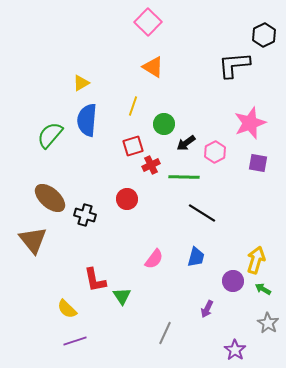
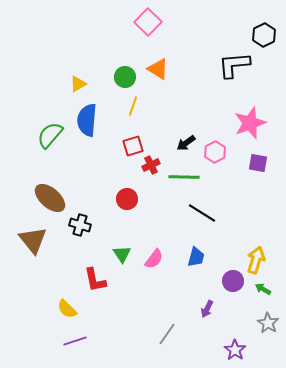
orange triangle: moved 5 px right, 2 px down
yellow triangle: moved 3 px left, 1 px down
green circle: moved 39 px left, 47 px up
black cross: moved 5 px left, 10 px down
green triangle: moved 42 px up
gray line: moved 2 px right, 1 px down; rotated 10 degrees clockwise
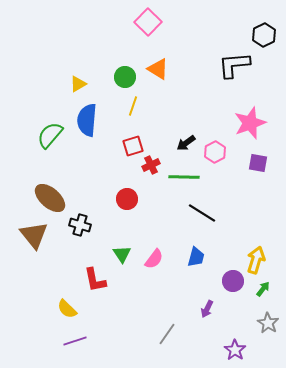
brown triangle: moved 1 px right, 5 px up
green arrow: rotated 98 degrees clockwise
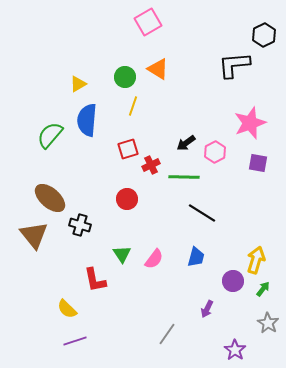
pink square: rotated 16 degrees clockwise
red square: moved 5 px left, 3 px down
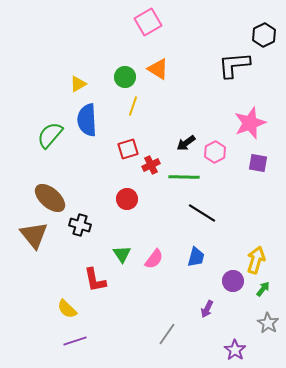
blue semicircle: rotated 8 degrees counterclockwise
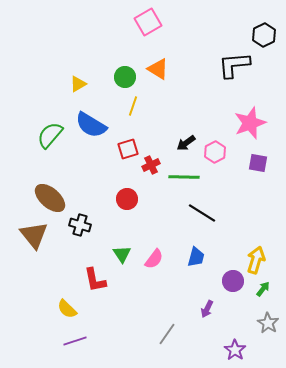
blue semicircle: moved 4 px right, 5 px down; rotated 56 degrees counterclockwise
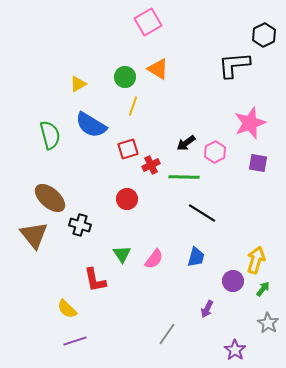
green semicircle: rotated 124 degrees clockwise
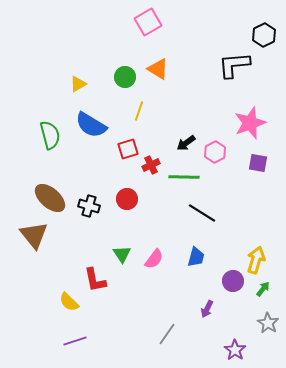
yellow line: moved 6 px right, 5 px down
black cross: moved 9 px right, 19 px up
yellow semicircle: moved 2 px right, 7 px up
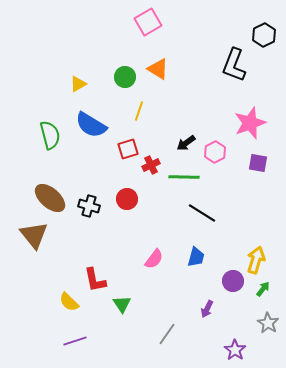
black L-shape: rotated 64 degrees counterclockwise
green triangle: moved 50 px down
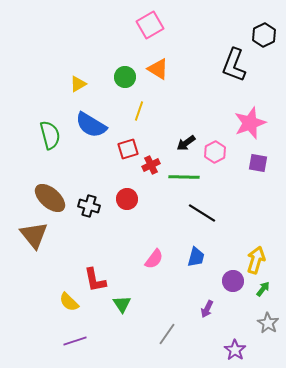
pink square: moved 2 px right, 3 px down
